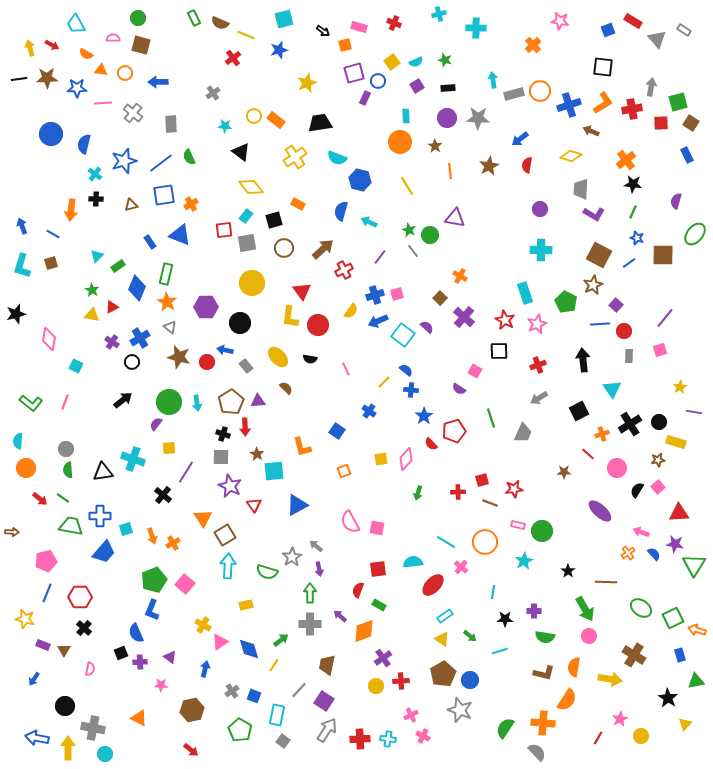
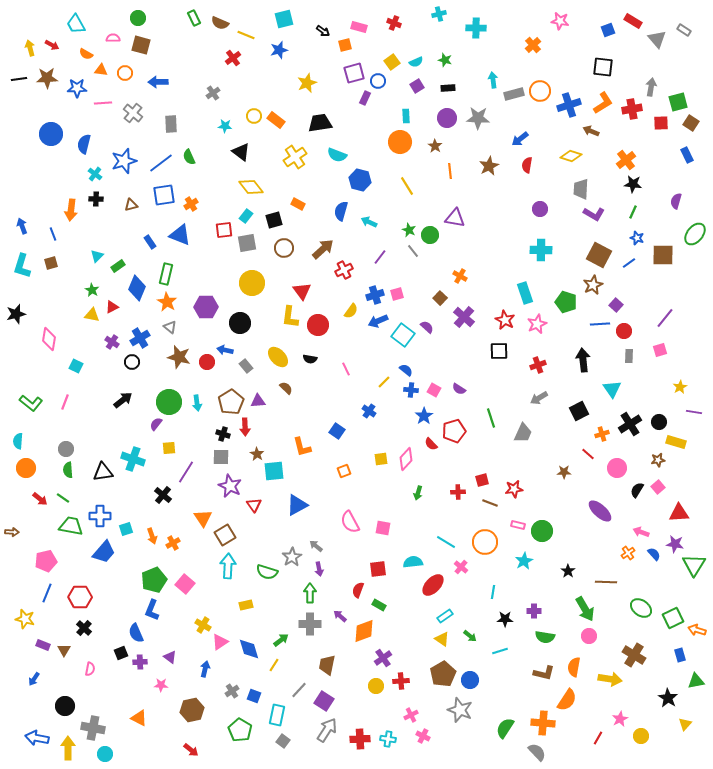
cyan semicircle at (337, 158): moved 3 px up
blue line at (53, 234): rotated 40 degrees clockwise
green pentagon at (566, 302): rotated 10 degrees counterclockwise
pink square at (475, 371): moved 41 px left, 19 px down
pink square at (377, 528): moved 6 px right
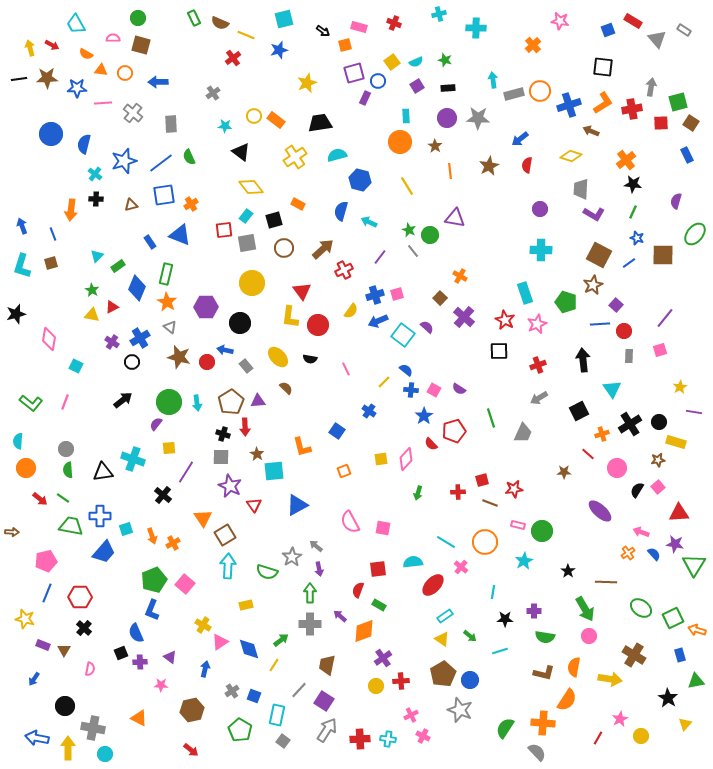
cyan semicircle at (337, 155): rotated 144 degrees clockwise
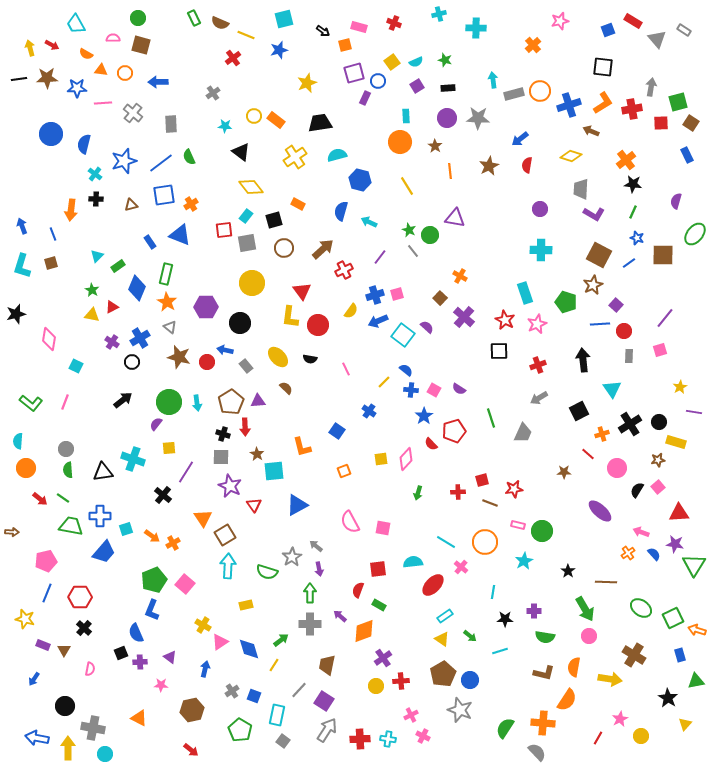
pink star at (560, 21): rotated 24 degrees counterclockwise
orange arrow at (152, 536): rotated 35 degrees counterclockwise
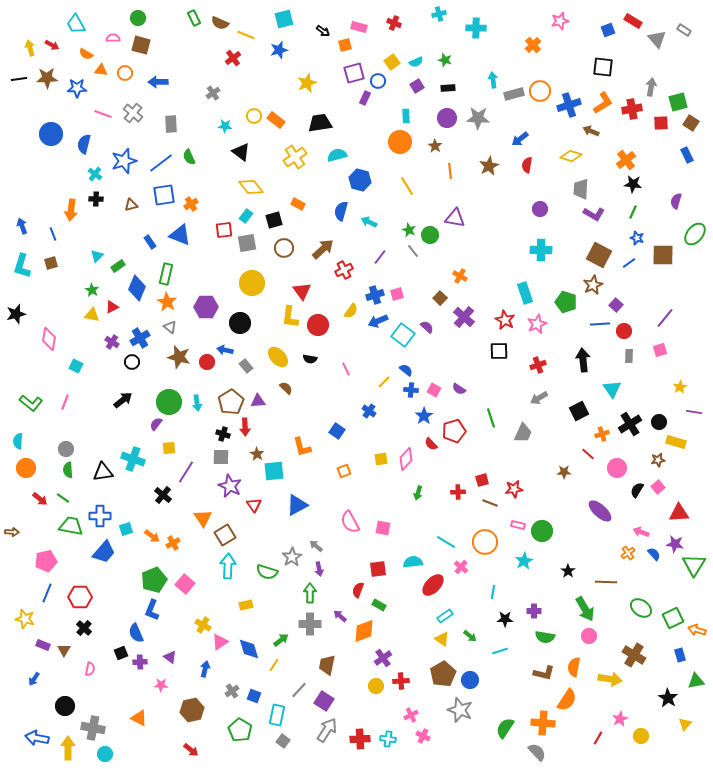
pink line at (103, 103): moved 11 px down; rotated 24 degrees clockwise
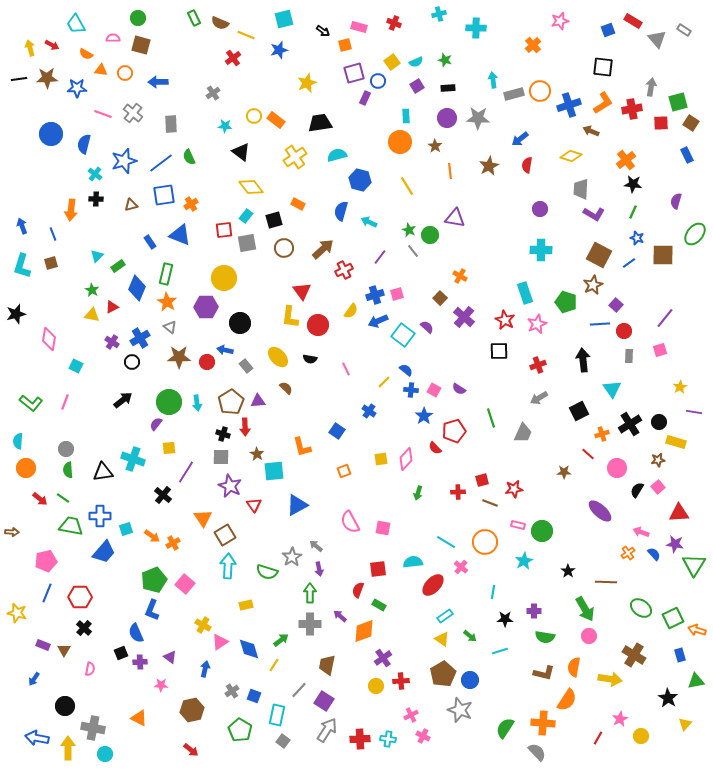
yellow circle at (252, 283): moved 28 px left, 5 px up
brown star at (179, 357): rotated 15 degrees counterclockwise
red semicircle at (431, 444): moved 4 px right, 4 px down
yellow star at (25, 619): moved 8 px left, 6 px up
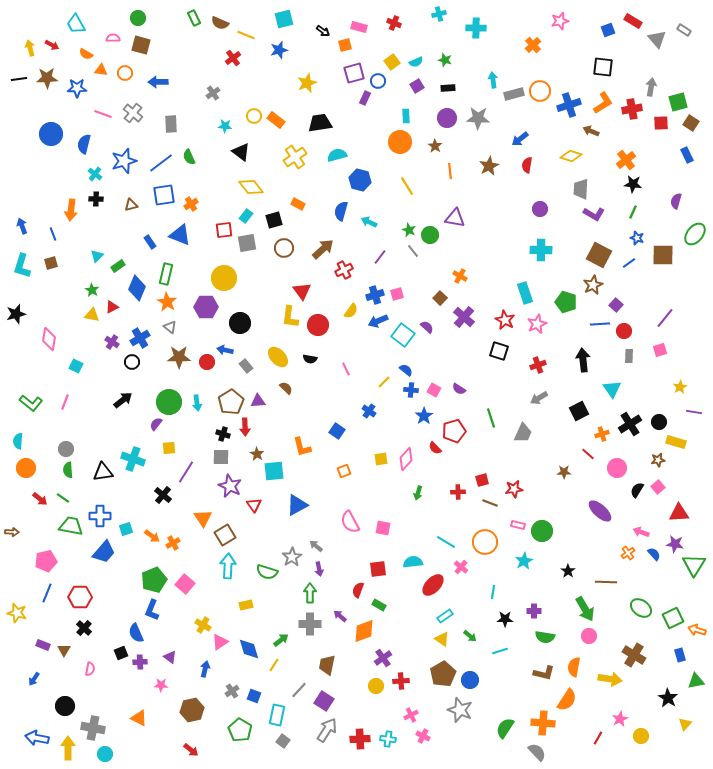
black square at (499, 351): rotated 18 degrees clockwise
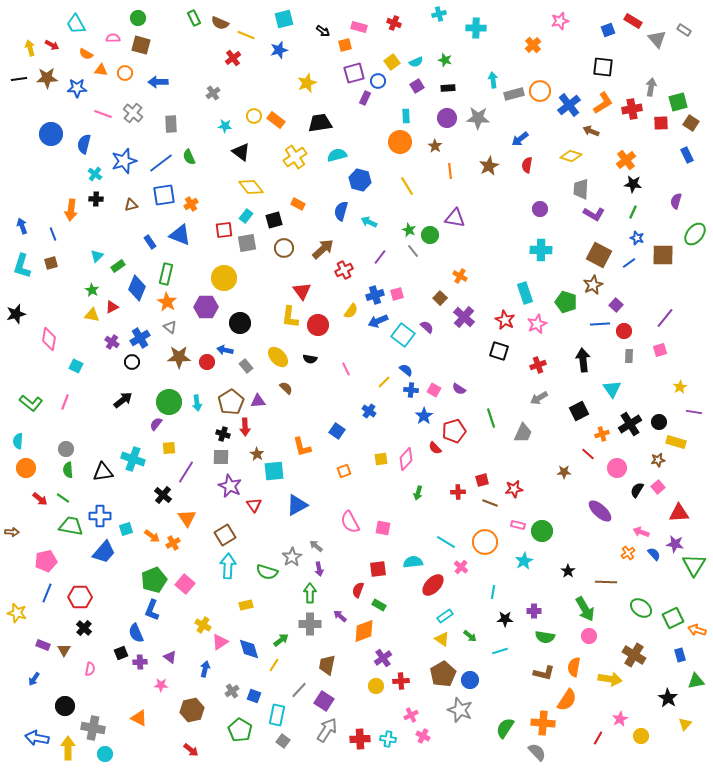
blue cross at (569, 105): rotated 20 degrees counterclockwise
orange triangle at (203, 518): moved 16 px left
